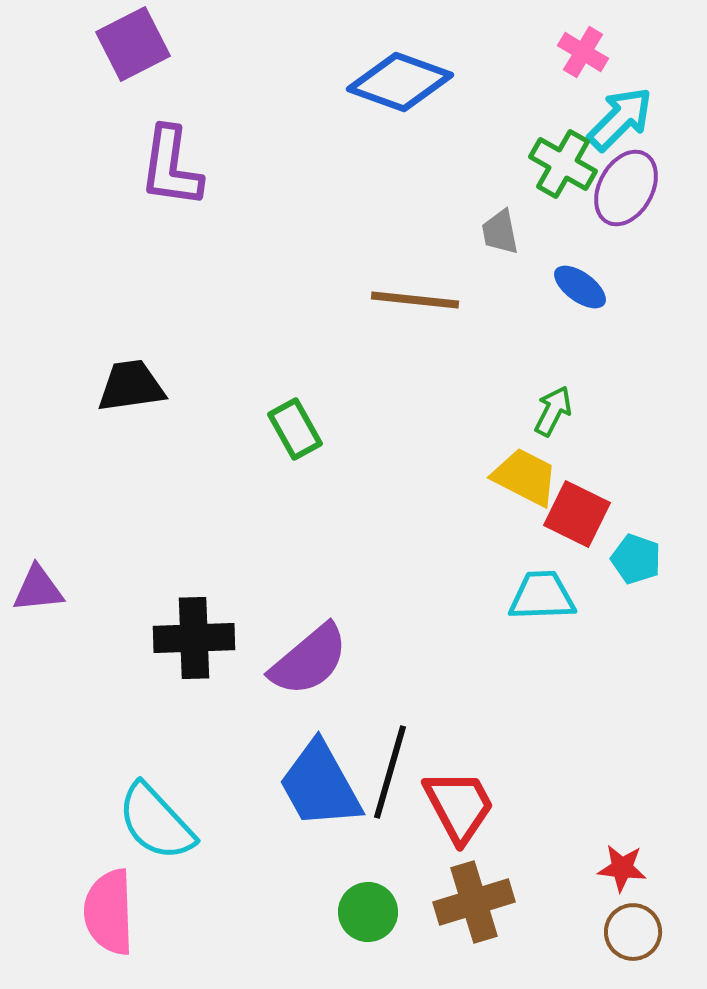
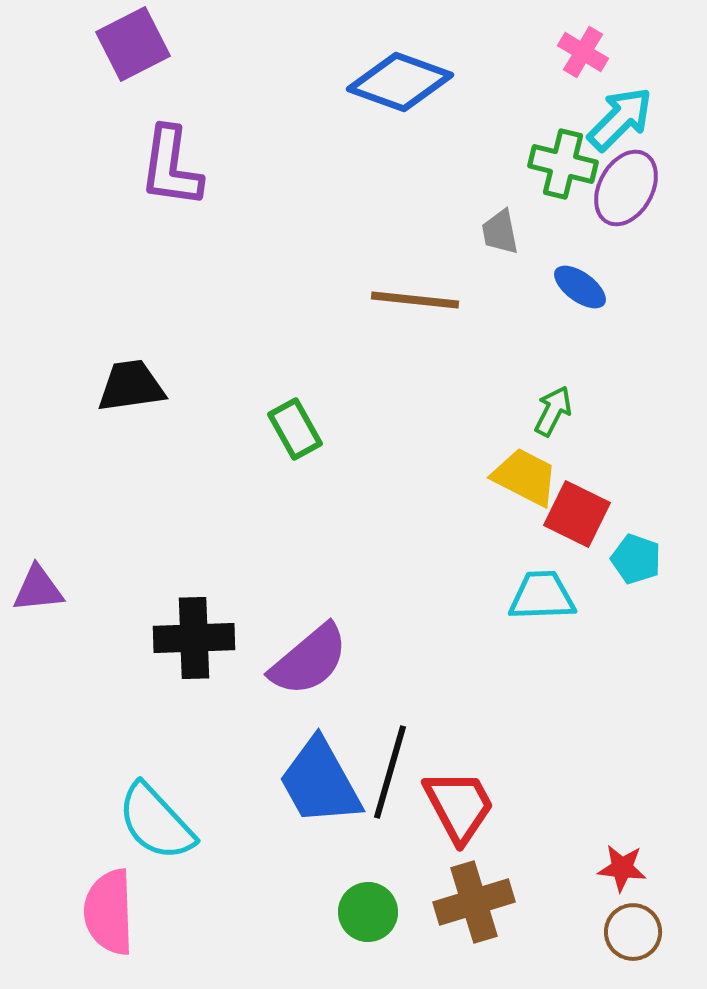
green cross: rotated 16 degrees counterclockwise
blue trapezoid: moved 3 px up
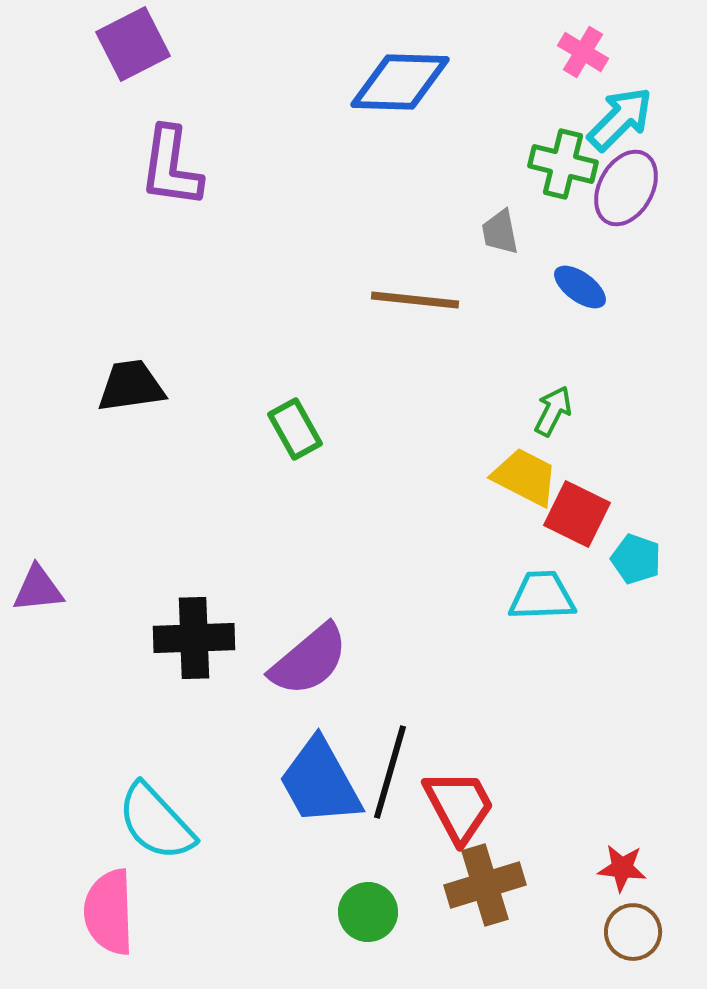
blue diamond: rotated 18 degrees counterclockwise
brown cross: moved 11 px right, 17 px up
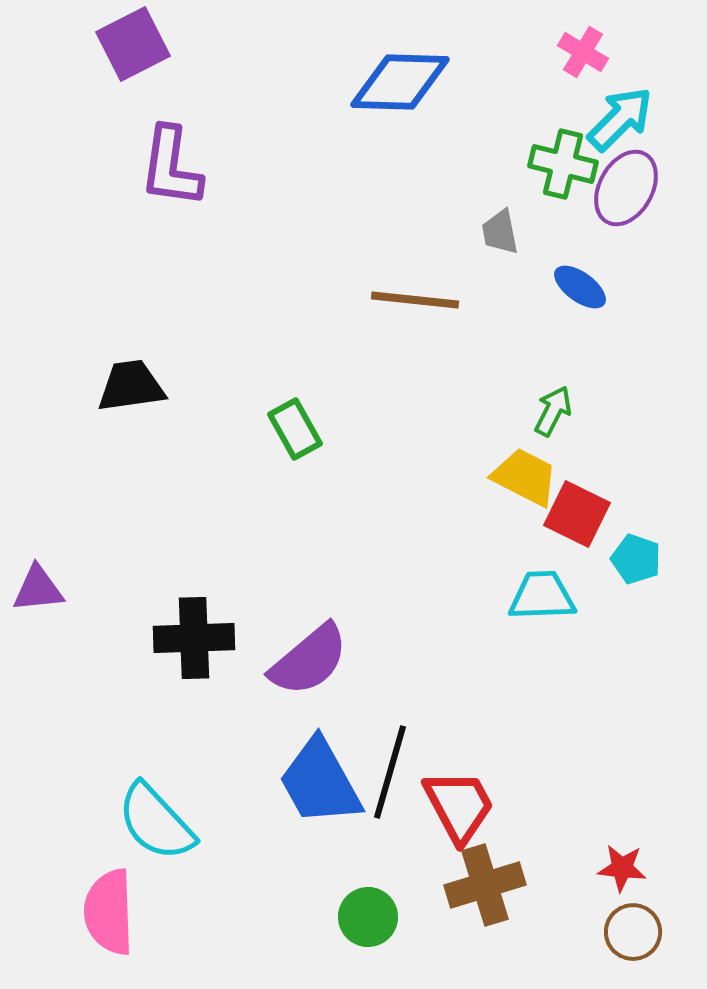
green circle: moved 5 px down
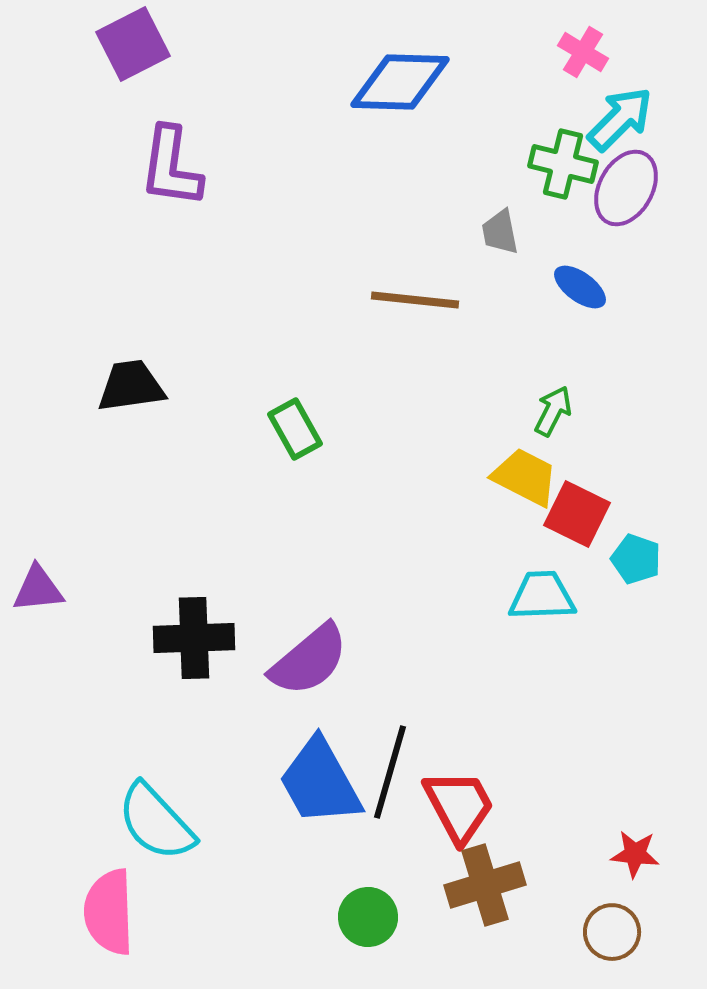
red star: moved 13 px right, 14 px up
brown circle: moved 21 px left
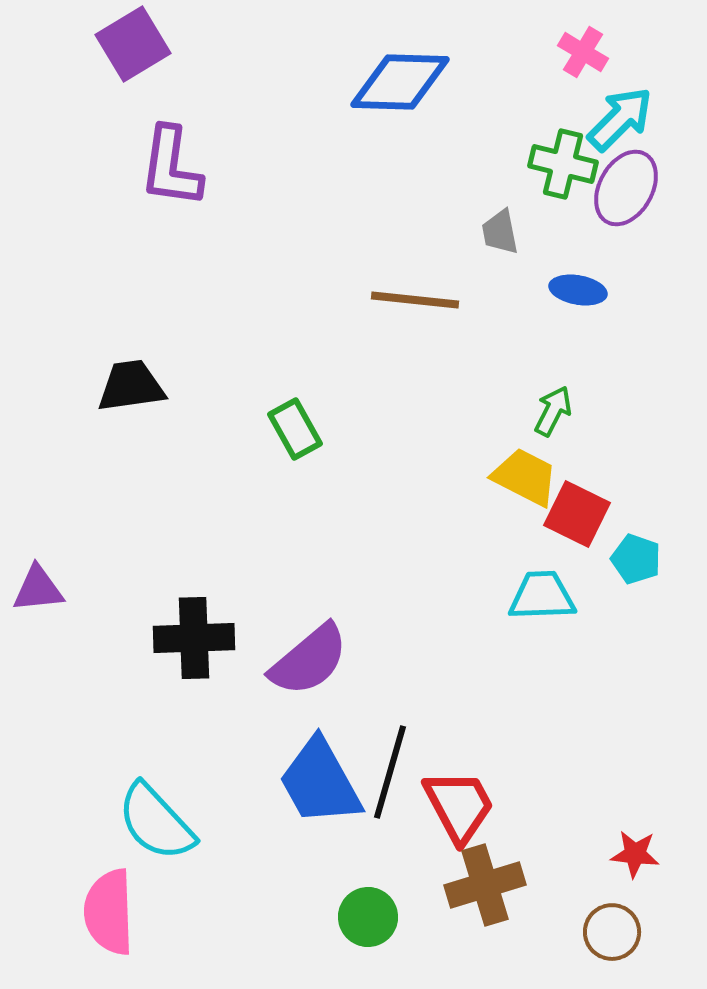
purple square: rotated 4 degrees counterclockwise
blue ellipse: moved 2 px left, 3 px down; rotated 26 degrees counterclockwise
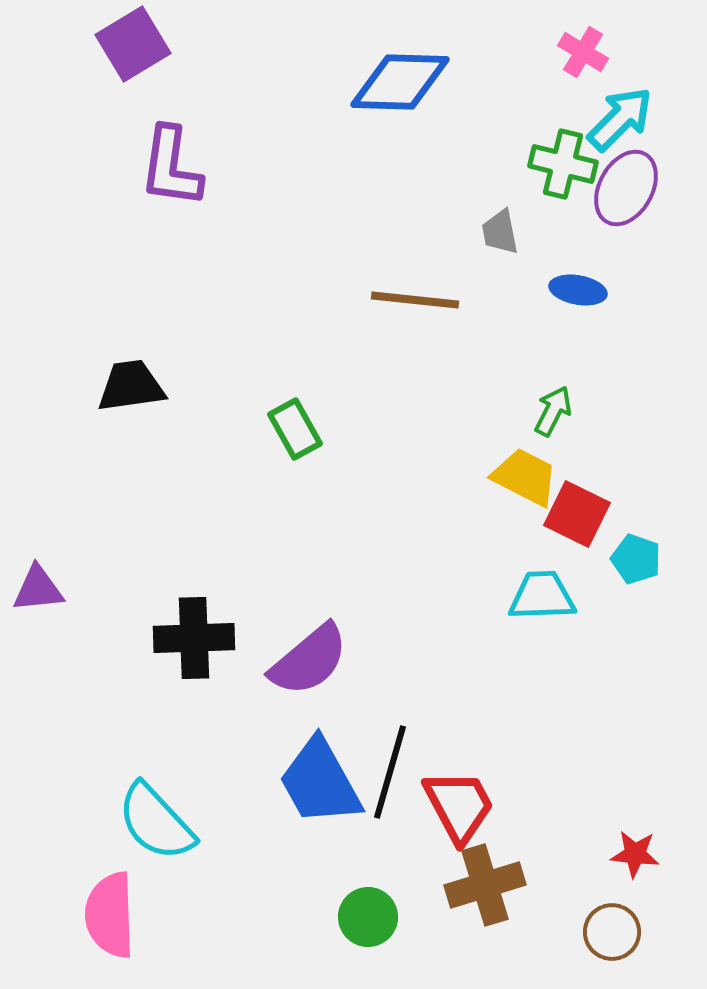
pink semicircle: moved 1 px right, 3 px down
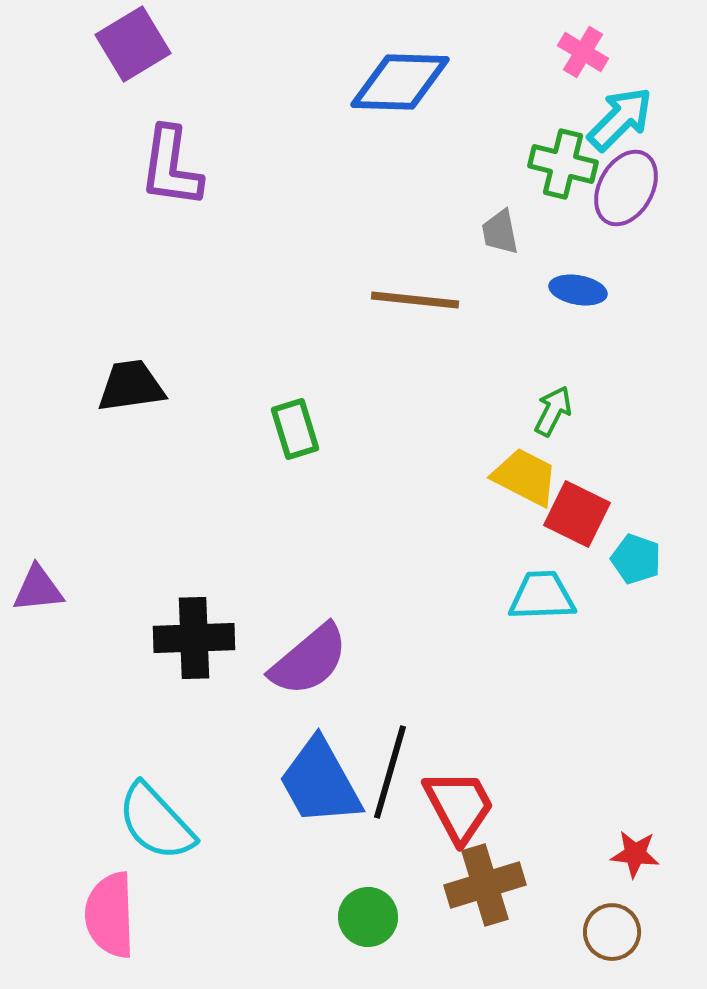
green rectangle: rotated 12 degrees clockwise
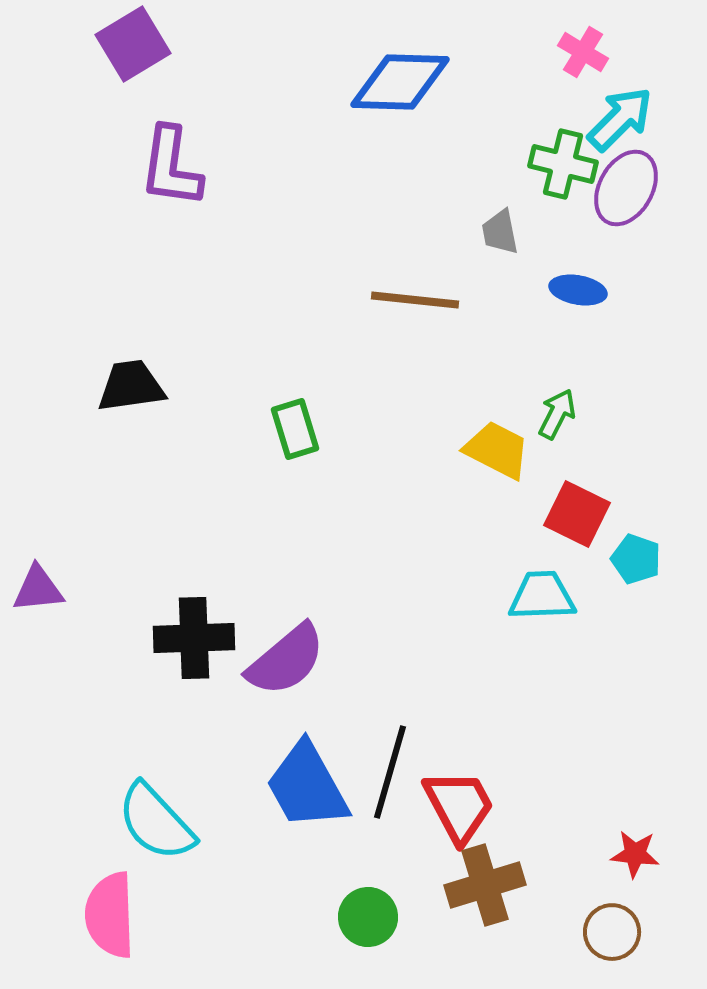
green arrow: moved 4 px right, 3 px down
yellow trapezoid: moved 28 px left, 27 px up
purple semicircle: moved 23 px left
blue trapezoid: moved 13 px left, 4 px down
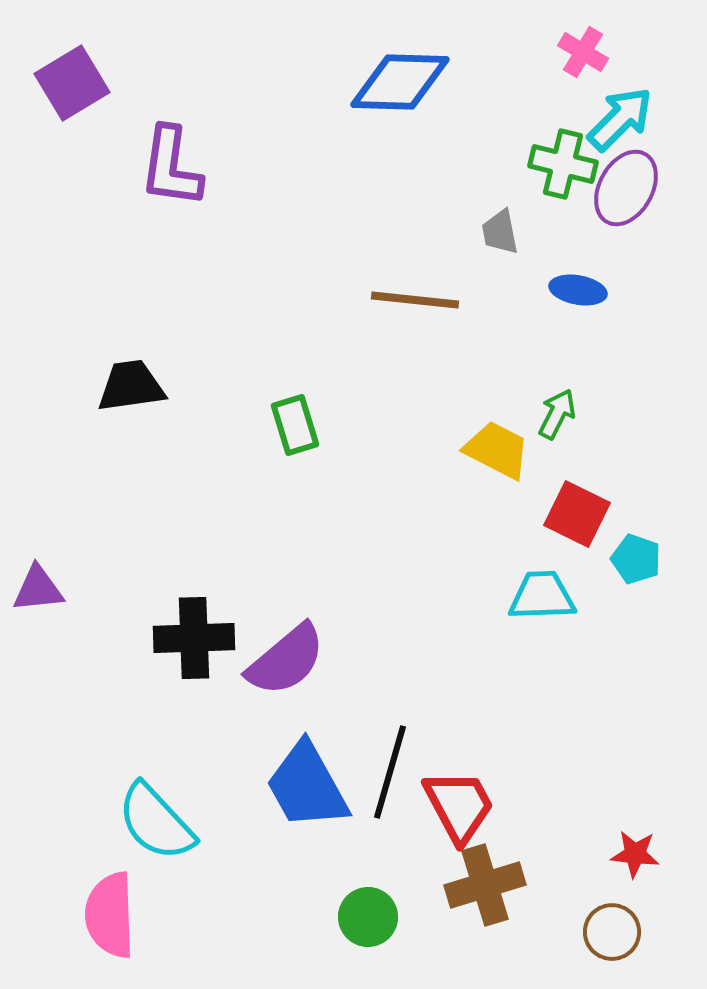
purple square: moved 61 px left, 39 px down
green rectangle: moved 4 px up
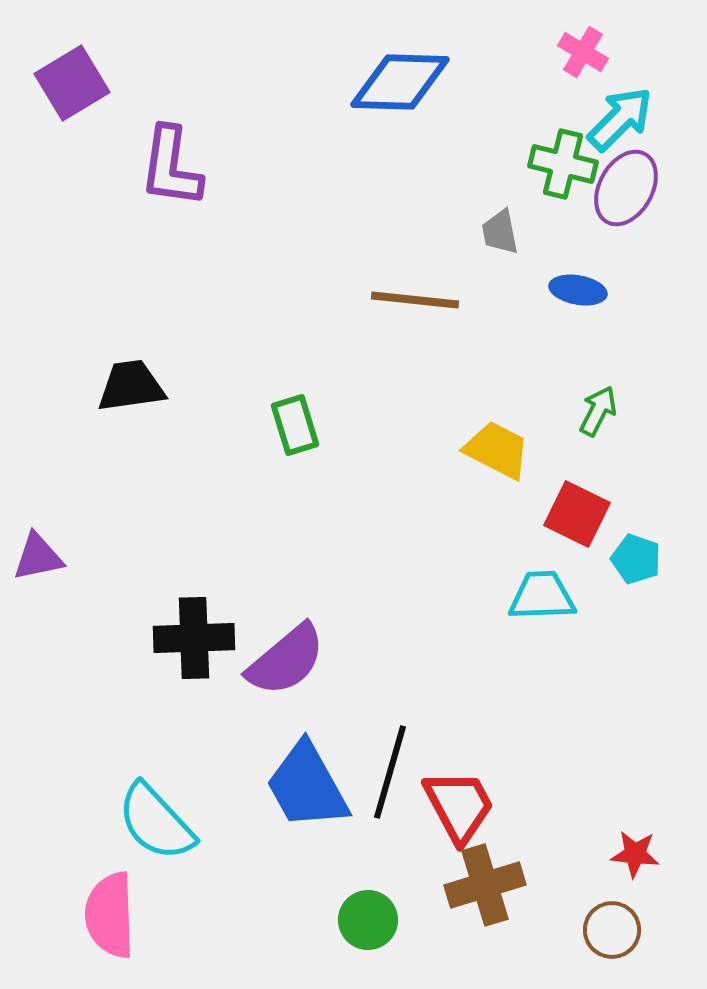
green arrow: moved 41 px right, 3 px up
purple triangle: moved 32 px up; rotated 6 degrees counterclockwise
green circle: moved 3 px down
brown circle: moved 2 px up
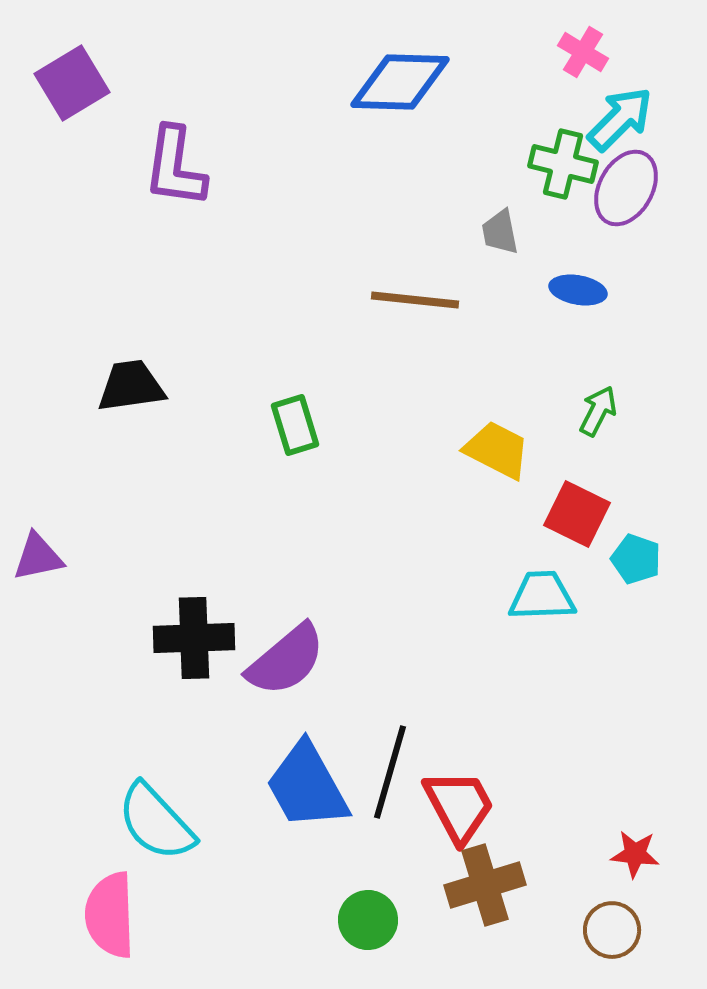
purple L-shape: moved 4 px right
